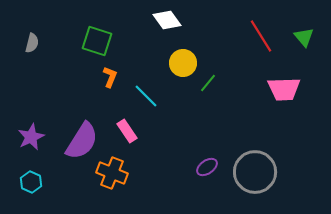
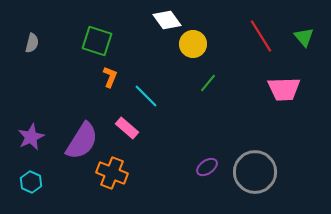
yellow circle: moved 10 px right, 19 px up
pink rectangle: moved 3 px up; rotated 15 degrees counterclockwise
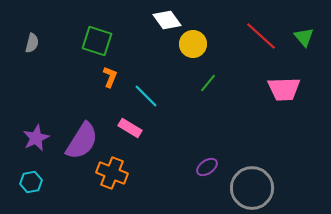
red line: rotated 16 degrees counterclockwise
pink rectangle: moved 3 px right; rotated 10 degrees counterclockwise
purple star: moved 5 px right, 1 px down
gray circle: moved 3 px left, 16 px down
cyan hexagon: rotated 25 degrees clockwise
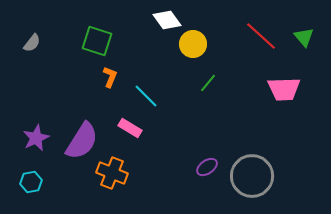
gray semicircle: rotated 24 degrees clockwise
gray circle: moved 12 px up
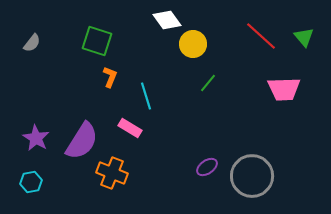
cyan line: rotated 28 degrees clockwise
purple star: rotated 16 degrees counterclockwise
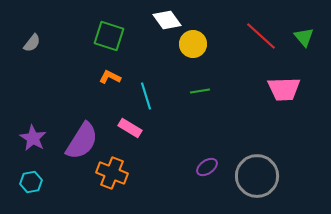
green square: moved 12 px right, 5 px up
orange L-shape: rotated 85 degrees counterclockwise
green line: moved 8 px left, 8 px down; rotated 42 degrees clockwise
purple star: moved 3 px left
gray circle: moved 5 px right
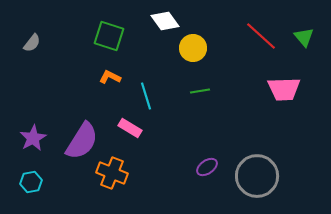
white diamond: moved 2 px left, 1 px down
yellow circle: moved 4 px down
purple star: rotated 12 degrees clockwise
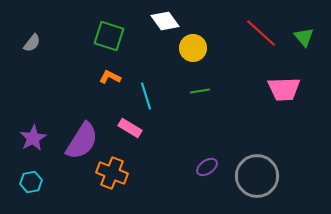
red line: moved 3 px up
